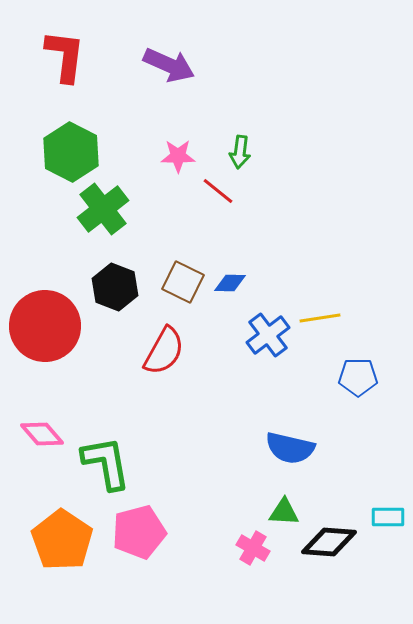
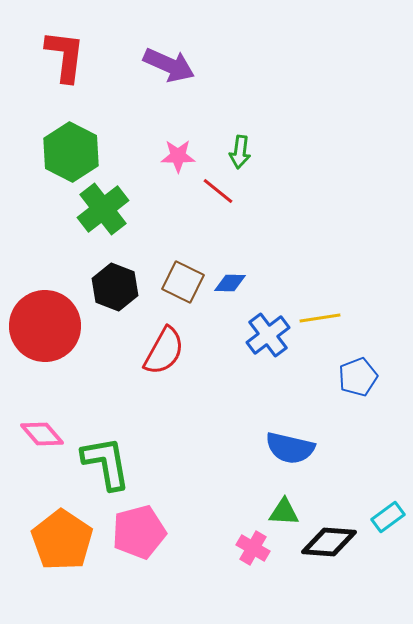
blue pentagon: rotated 21 degrees counterclockwise
cyan rectangle: rotated 36 degrees counterclockwise
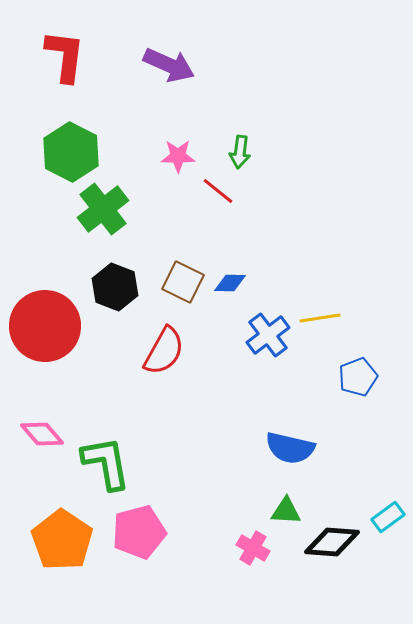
green triangle: moved 2 px right, 1 px up
black diamond: moved 3 px right
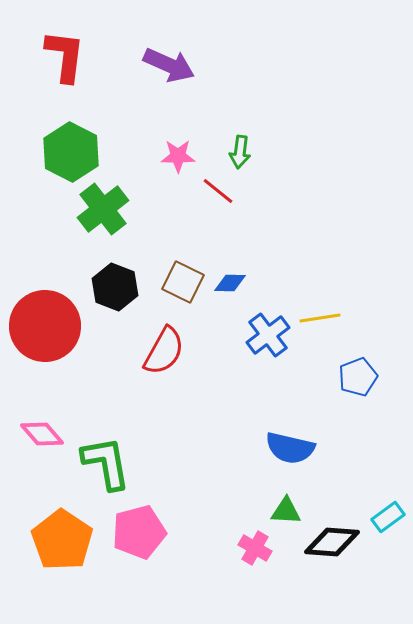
pink cross: moved 2 px right
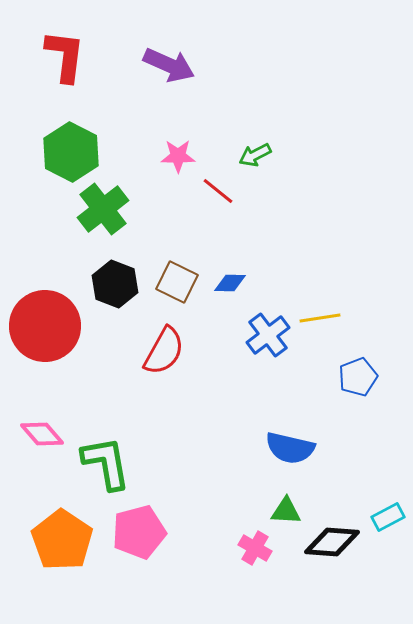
green arrow: moved 15 px right, 3 px down; rotated 56 degrees clockwise
brown square: moved 6 px left
black hexagon: moved 3 px up
cyan rectangle: rotated 8 degrees clockwise
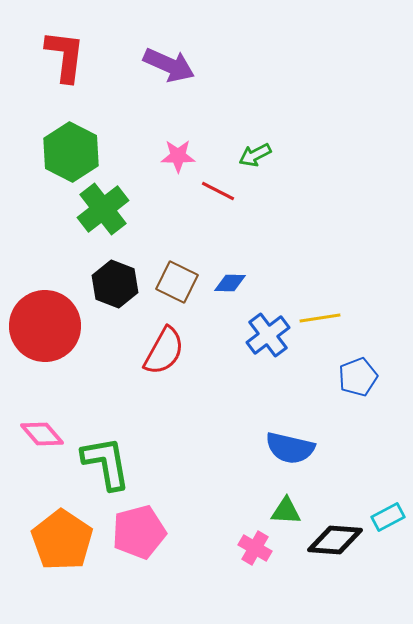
red line: rotated 12 degrees counterclockwise
black diamond: moved 3 px right, 2 px up
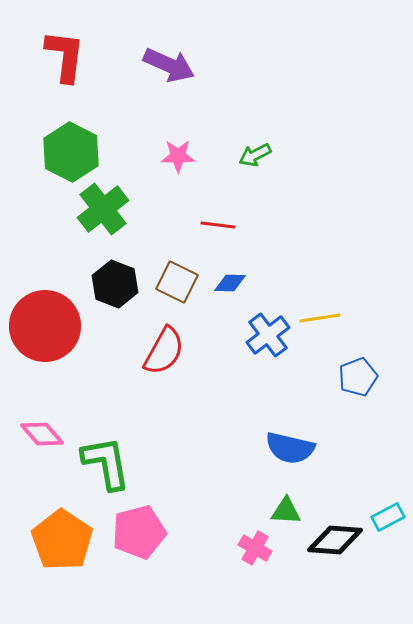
red line: moved 34 px down; rotated 20 degrees counterclockwise
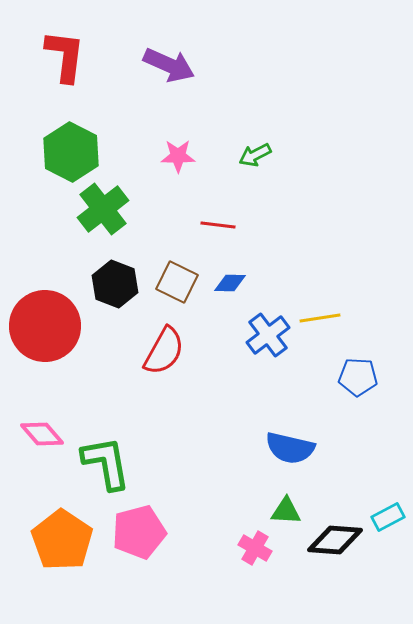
blue pentagon: rotated 24 degrees clockwise
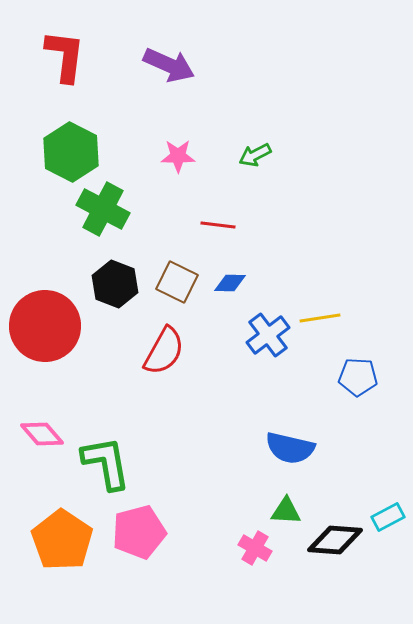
green cross: rotated 24 degrees counterclockwise
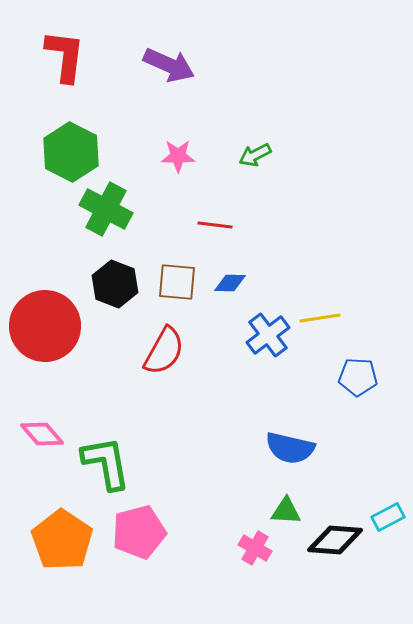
green cross: moved 3 px right
red line: moved 3 px left
brown square: rotated 21 degrees counterclockwise
